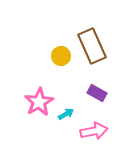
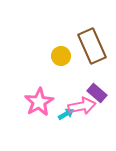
purple rectangle: rotated 12 degrees clockwise
pink arrow: moved 12 px left, 25 px up
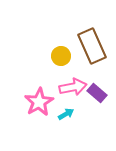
pink arrow: moved 9 px left, 19 px up
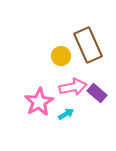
brown rectangle: moved 4 px left, 1 px up
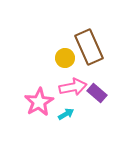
brown rectangle: moved 1 px right, 2 px down
yellow circle: moved 4 px right, 2 px down
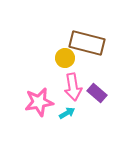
brown rectangle: moved 2 px left, 4 px up; rotated 52 degrees counterclockwise
pink arrow: rotated 92 degrees clockwise
pink star: rotated 20 degrees clockwise
cyan arrow: moved 1 px right, 1 px up
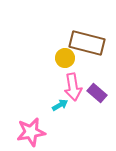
pink star: moved 8 px left, 30 px down
cyan arrow: moved 7 px left, 8 px up
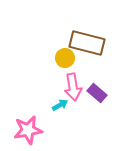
pink star: moved 3 px left, 2 px up
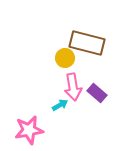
pink star: moved 1 px right
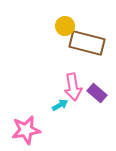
yellow circle: moved 32 px up
pink star: moved 3 px left
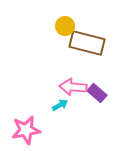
pink arrow: rotated 104 degrees clockwise
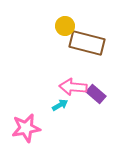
purple rectangle: moved 1 px left, 1 px down
pink star: moved 2 px up
